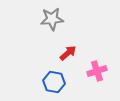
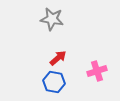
gray star: rotated 15 degrees clockwise
red arrow: moved 10 px left, 5 px down
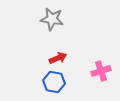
red arrow: rotated 18 degrees clockwise
pink cross: moved 4 px right
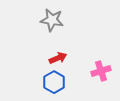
gray star: moved 1 px down
blue hexagon: rotated 20 degrees clockwise
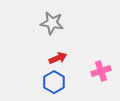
gray star: moved 3 px down
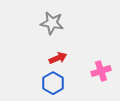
blue hexagon: moved 1 px left, 1 px down
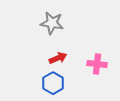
pink cross: moved 4 px left, 7 px up; rotated 24 degrees clockwise
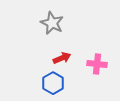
gray star: rotated 15 degrees clockwise
red arrow: moved 4 px right
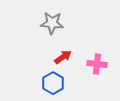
gray star: rotated 20 degrees counterclockwise
red arrow: moved 1 px right, 1 px up; rotated 12 degrees counterclockwise
